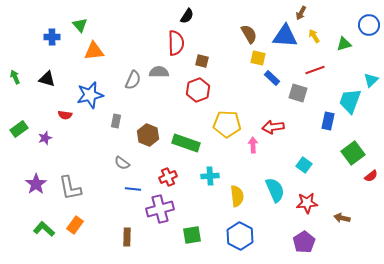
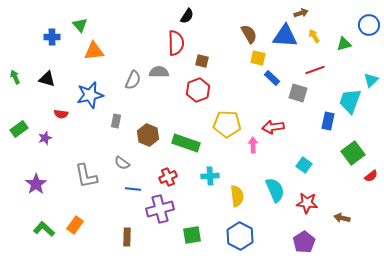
brown arrow at (301, 13): rotated 136 degrees counterclockwise
red semicircle at (65, 115): moved 4 px left, 1 px up
gray L-shape at (70, 188): moved 16 px right, 12 px up
red star at (307, 203): rotated 10 degrees clockwise
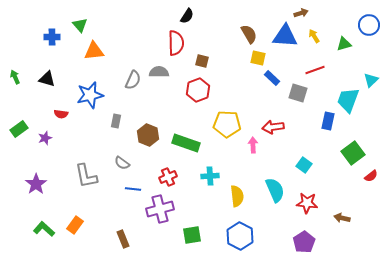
cyan trapezoid at (350, 101): moved 2 px left, 1 px up
brown rectangle at (127, 237): moved 4 px left, 2 px down; rotated 24 degrees counterclockwise
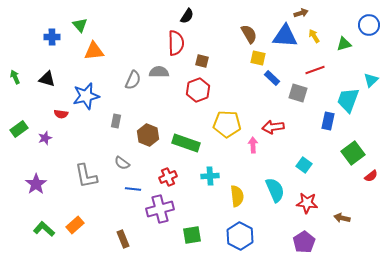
blue star at (90, 95): moved 4 px left, 1 px down
orange rectangle at (75, 225): rotated 12 degrees clockwise
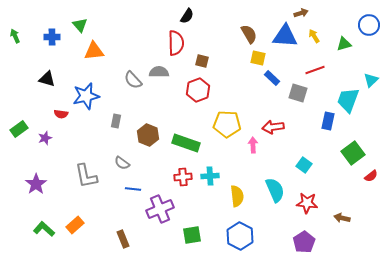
green arrow at (15, 77): moved 41 px up
gray semicircle at (133, 80): rotated 114 degrees clockwise
red cross at (168, 177): moved 15 px right; rotated 18 degrees clockwise
purple cross at (160, 209): rotated 8 degrees counterclockwise
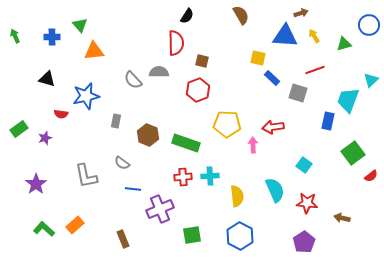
brown semicircle at (249, 34): moved 8 px left, 19 px up
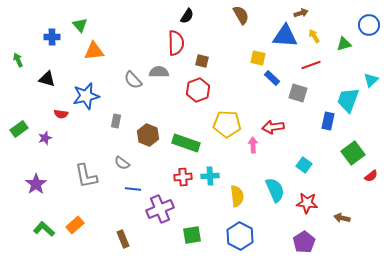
green arrow at (15, 36): moved 3 px right, 24 px down
red line at (315, 70): moved 4 px left, 5 px up
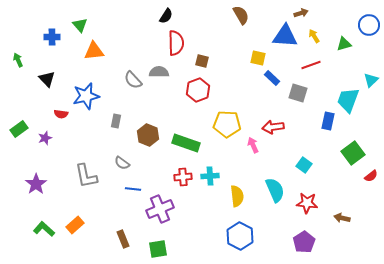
black semicircle at (187, 16): moved 21 px left
black triangle at (47, 79): rotated 30 degrees clockwise
pink arrow at (253, 145): rotated 21 degrees counterclockwise
green square at (192, 235): moved 34 px left, 14 px down
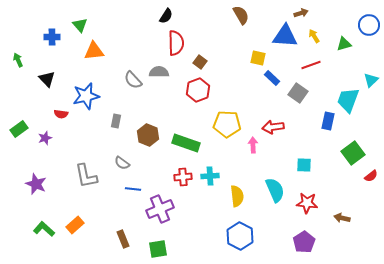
brown square at (202, 61): moved 2 px left, 1 px down; rotated 24 degrees clockwise
gray square at (298, 93): rotated 18 degrees clockwise
pink arrow at (253, 145): rotated 21 degrees clockwise
cyan square at (304, 165): rotated 35 degrees counterclockwise
purple star at (36, 184): rotated 15 degrees counterclockwise
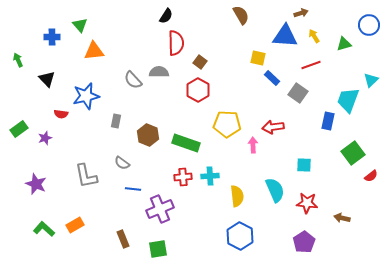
red hexagon at (198, 90): rotated 10 degrees counterclockwise
orange rectangle at (75, 225): rotated 12 degrees clockwise
